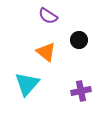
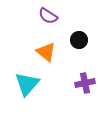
purple cross: moved 4 px right, 8 px up
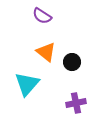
purple semicircle: moved 6 px left
black circle: moved 7 px left, 22 px down
purple cross: moved 9 px left, 20 px down
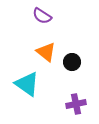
cyan triangle: rotated 36 degrees counterclockwise
purple cross: moved 1 px down
